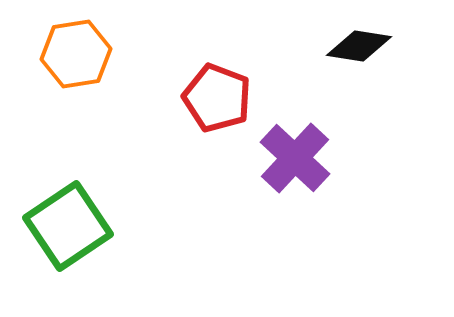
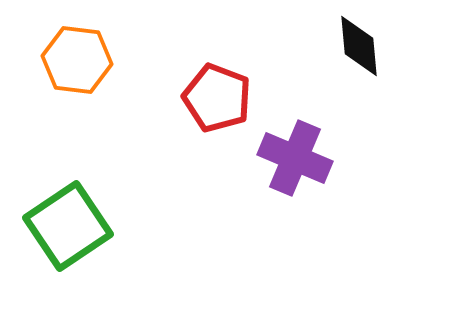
black diamond: rotated 76 degrees clockwise
orange hexagon: moved 1 px right, 6 px down; rotated 16 degrees clockwise
purple cross: rotated 20 degrees counterclockwise
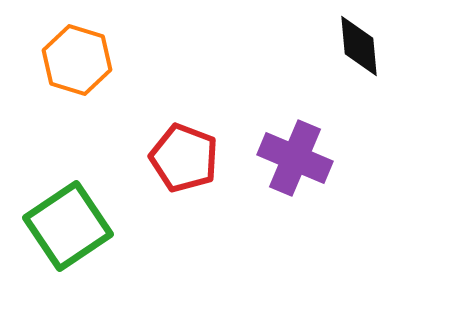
orange hexagon: rotated 10 degrees clockwise
red pentagon: moved 33 px left, 60 px down
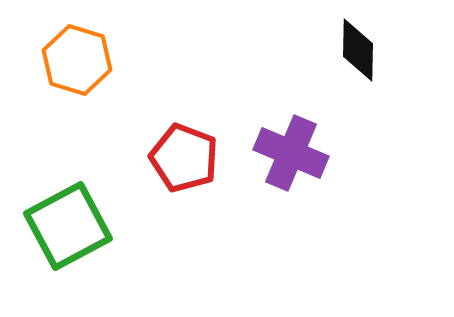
black diamond: moved 1 px left, 4 px down; rotated 6 degrees clockwise
purple cross: moved 4 px left, 5 px up
green square: rotated 6 degrees clockwise
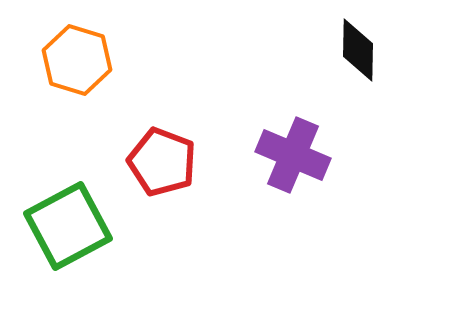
purple cross: moved 2 px right, 2 px down
red pentagon: moved 22 px left, 4 px down
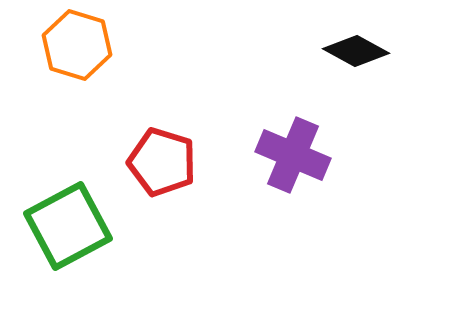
black diamond: moved 2 px left, 1 px down; rotated 62 degrees counterclockwise
orange hexagon: moved 15 px up
red pentagon: rotated 4 degrees counterclockwise
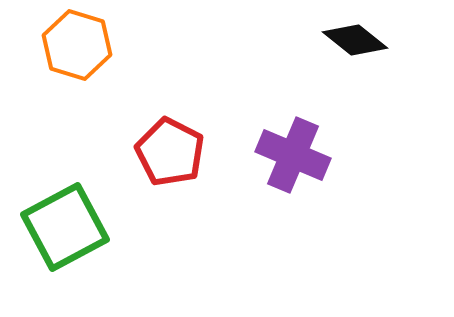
black diamond: moved 1 px left, 11 px up; rotated 10 degrees clockwise
red pentagon: moved 8 px right, 10 px up; rotated 10 degrees clockwise
green square: moved 3 px left, 1 px down
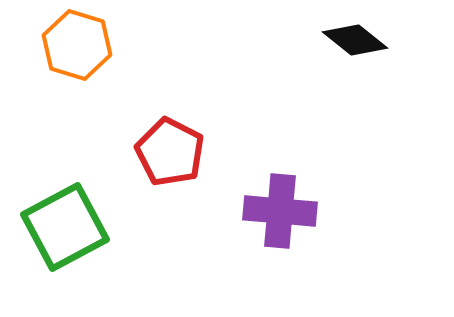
purple cross: moved 13 px left, 56 px down; rotated 18 degrees counterclockwise
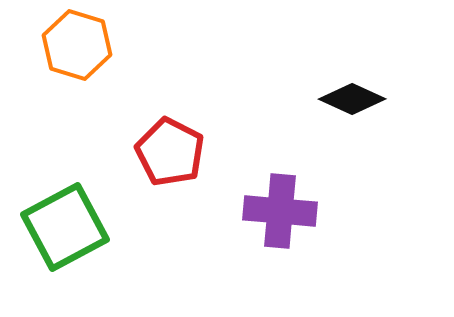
black diamond: moved 3 px left, 59 px down; rotated 14 degrees counterclockwise
